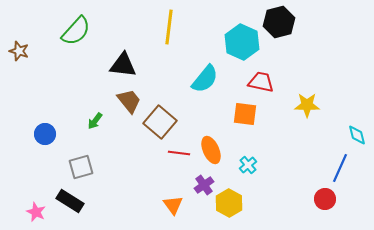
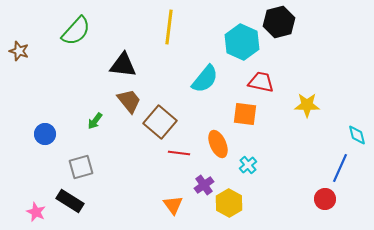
orange ellipse: moved 7 px right, 6 px up
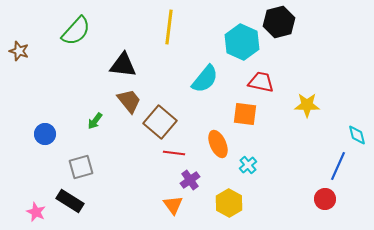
red line: moved 5 px left
blue line: moved 2 px left, 2 px up
purple cross: moved 14 px left, 5 px up
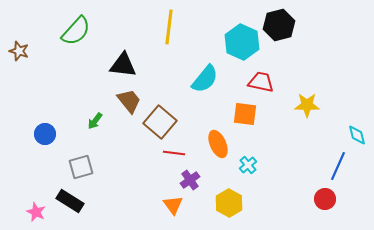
black hexagon: moved 3 px down
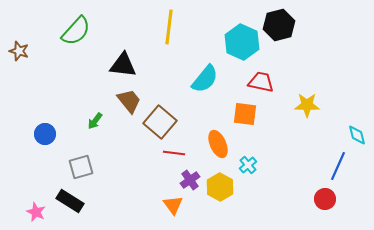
yellow hexagon: moved 9 px left, 16 px up
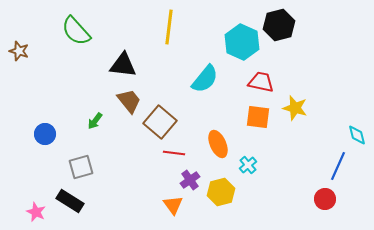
green semicircle: rotated 96 degrees clockwise
yellow star: moved 12 px left, 3 px down; rotated 15 degrees clockwise
orange square: moved 13 px right, 3 px down
yellow hexagon: moved 1 px right, 5 px down; rotated 16 degrees clockwise
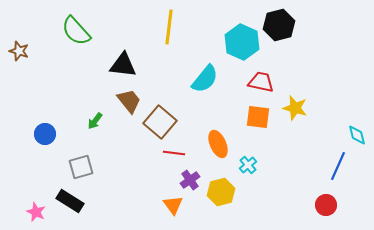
red circle: moved 1 px right, 6 px down
